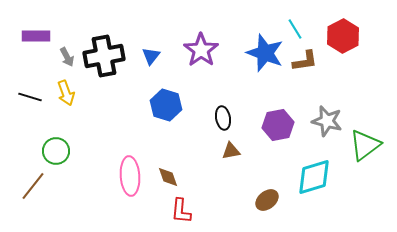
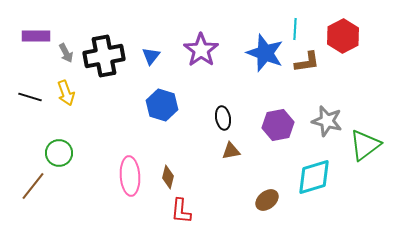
cyan line: rotated 35 degrees clockwise
gray arrow: moved 1 px left, 4 px up
brown L-shape: moved 2 px right, 1 px down
blue hexagon: moved 4 px left
green circle: moved 3 px right, 2 px down
brown diamond: rotated 35 degrees clockwise
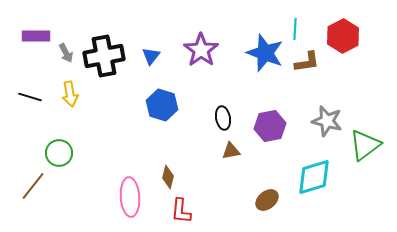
yellow arrow: moved 4 px right, 1 px down; rotated 10 degrees clockwise
purple hexagon: moved 8 px left, 1 px down
pink ellipse: moved 21 px down
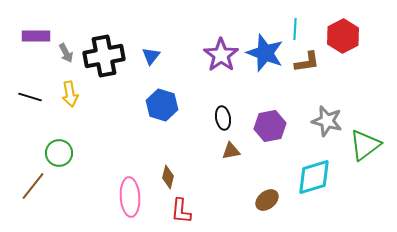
purple star: moved 20 px right, 5 px down
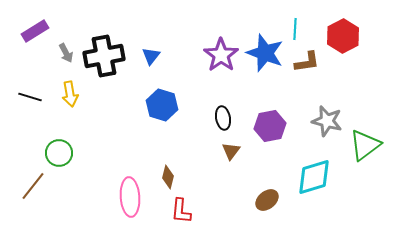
purple rectangle: moved 1 px left, 5 px up; rotated 32 degrees counterclockwise
brown triangle: rotated 42 degrees counterclockwise
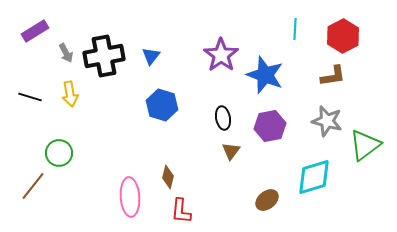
blue star: moved 22 px down
brown L-shape: moved 26 px right, 14 px down
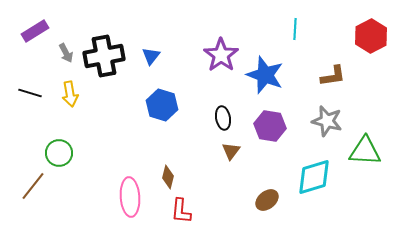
red hexagon: moved 28 px right
black line: moved 4 px up
purple hexagon: rotated 20 degrees clockwise
green triangle: moved 6 px down; rotated 40 degrees clockwise
